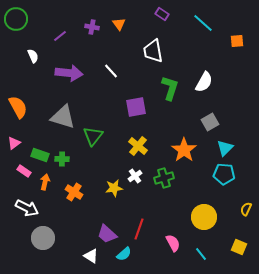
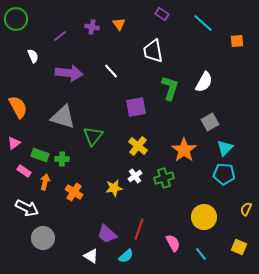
cyan semicircle at (124, 254): moved 2 px right, 2 px down
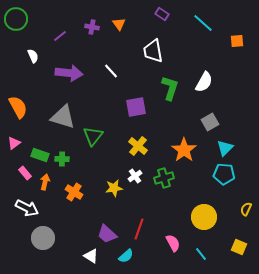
pink rectangle at (24, 171): moved 1 px right, 2 px down; rotated 16 degrees clockwise
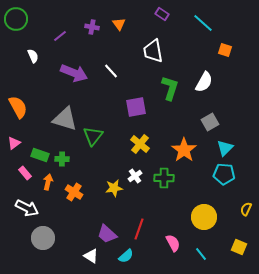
orange square at (237, 41): moved 12 px left, 9 px down; rotated 24 degrees clockwise
purple arrow at (69, 73): moved 5 px right; rotated 16 degrees clockwise
gray triangle at (63, 117): moved 2 px right, 2 px down
yellow cross at (138, 146): moved 2 px right, 2 px up
green cross at (164, 178): rotated 18 degrees clockwise
orange arrow at (45, 182): moved 3 px right
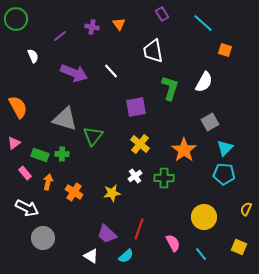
purple rectangle at (162, 14): rotated 24 degrees clockwise
green cross at (62, 159): moved 5 px up
yellow star at (114, 188): moved 2 px left, 5 px down
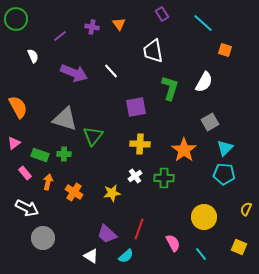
yellow cross at (140, 144): rotated 36 degrees counterclockwise
green cross at (62, 154): moved 2 px right
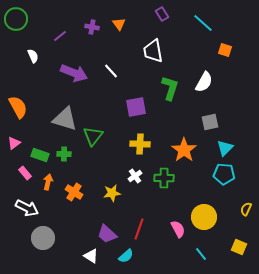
gray square at (210, 122): rotated 18 degrees clockwise
pink semicircle at (173, 243): moved 5 px right, 14 px up
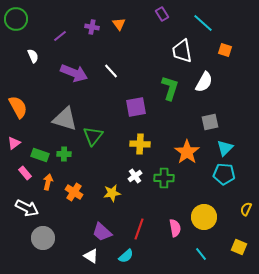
white trapezoid at (153, 51): moved 29 px right
orange star at (184, 150): moved 3 px right, 2 px down
pink semicircle at (178, 229): moved 3 px left, 1 px up; rotated 18 degrees clockwise
purple trapezoid at (107, 234): moved 5 px left, 2 px up
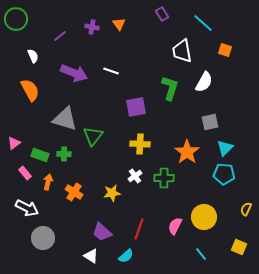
white line at (111, 71): rotated 28 degrees counterclockwise
orange semicircle at (18, 107): moved 12 px right, 17 px up
pink semicircle at (175, 228): moved 2 px up; rotated 144 degrees counterclockwise
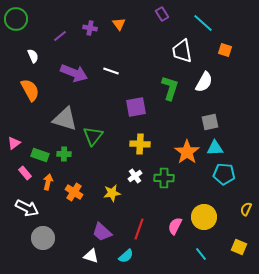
purple cross at (92, 27): moved 2 px left, 1 px down
cyan triangle at (225, 148): moved 10 px left; rotated 42 degrees clockwise
white triangle at (91, 256): rotated 14 degrees counterclockwise
